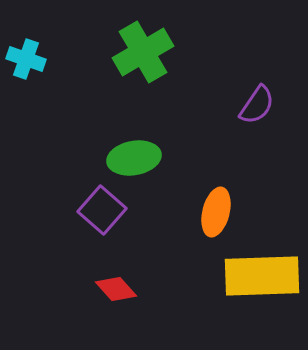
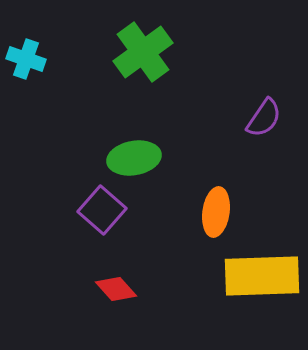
green cross: rotated 6 degrees counterclockwise
purple semicircle: moved 7 px right, 13 px down
orange ellipse: rotated 6 degrees counterclockwise
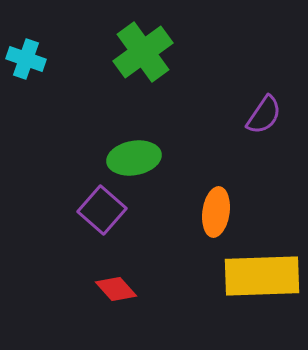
purple semicircle: moved 3 px up
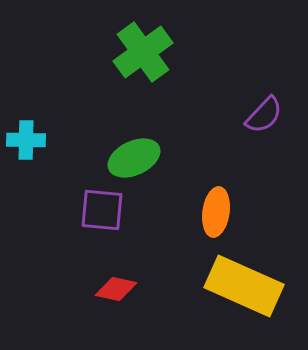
cyan cross: moved 81 px down; rotated 18 degrees counterclockwise
purple semicircle: rotated 9 degrees clockwise
green ellipse: rotated 15 degrees counterclockwise
purple square: rotated 36 degrees counterclockwise
yellow rectangle: moved 18 px left, 10 px down; rotated 26 degrees clockwise
red diamond: rotated 36 degrees counterclockwise
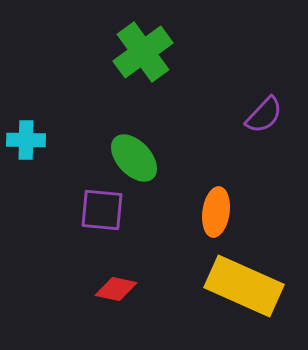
green ellipse: rotated 72 degrees clockwise
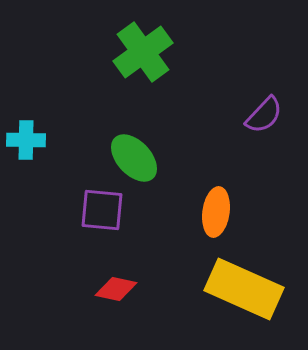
yellow rectangle: moved 3 px down
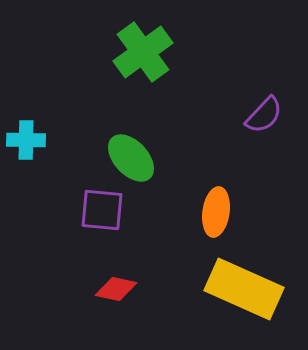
green ellipse: moved 3 px left
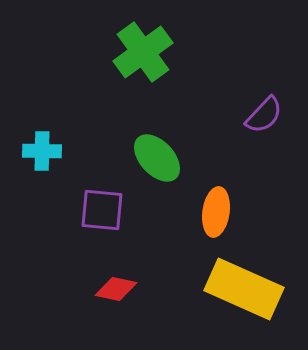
cyan cross: moved 16 px right, 11 px down
green ellipse: moved 26 px right
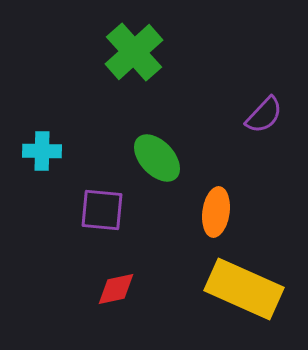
green cross: moved 9 px left; rotated 6 degrees counterclockwise
red diamond: rotated 24 degrees counterclockwise
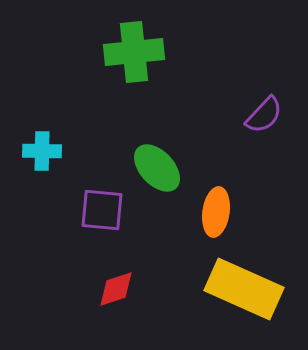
green cross: rotated 36 degrees clockwise
green ellipse: moved 10 px down
red diamond: rotated 6 degrees counterclockwise
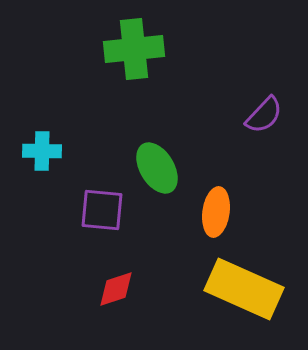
green cross: moved 3 px up
green ellipse: rotated 12 degrees clockwise
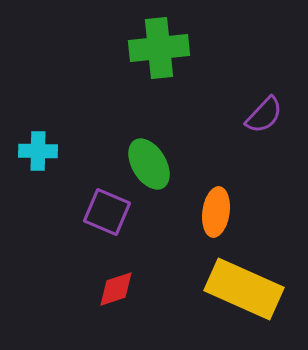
green cross: moved 25 px right, 1 px up
cyan cross: moved 4 px left
green ellipse: moved 8 px left, 4 px up
purple square: moved 5 px right, 2 px down; rotated 18 degrees clockwise
